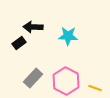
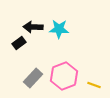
cyan star: moved 9 px left, 7 px up
pink hexagon: moved 2 px left, 5 px up; rotated 12 degrees clockwise
yellow line: moved 1 px left, 3 px up
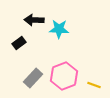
black arrow: moved 1 px right, 7 px up
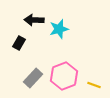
cyan star: rotated 18 degrees counterclockwise
black rectangle: rotated 24 degrees counterclockwise
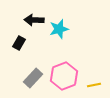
yellow line: rotated 32 degrees counterclockwise
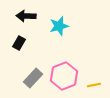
black arrow: moved 8 px left, 4 px up
cyan star: moved 3 px up
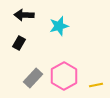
black arrow: moved 2 px left, 1 px up
pink hexagon: rotated 8 degrees counterclockwise
yellow line: moved 2 px right
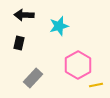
black rectangle: rotated 16 degrees counterclockwise
pink hexagon: moved 14 px right, 11 px up
